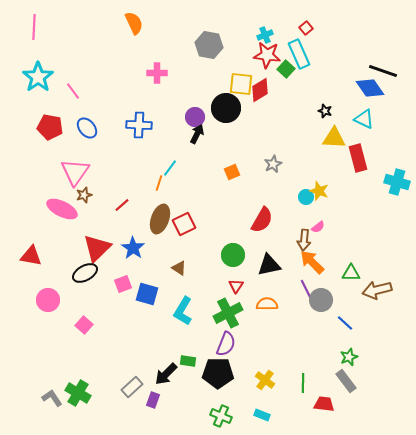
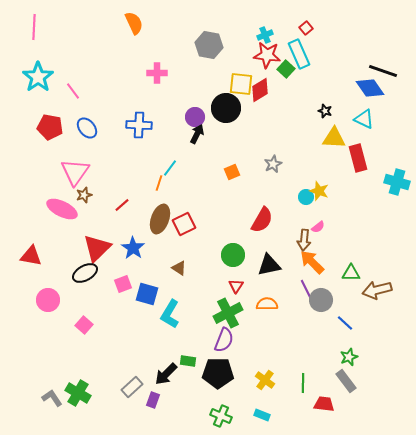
cyan L-shape at (183, 311): moved 13 px left, 3 px down
purple semicircle at (226, 344): moved 2 px left, 4 px up
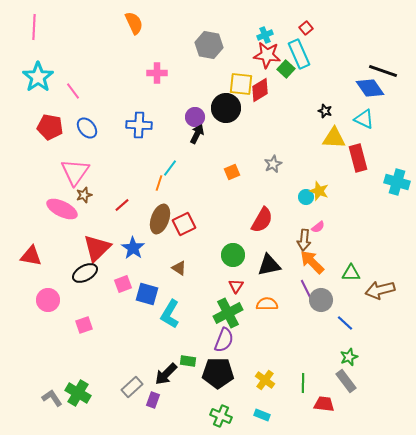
brown arrow at (377, 290): moved 3 px right
pink square at (84, 325): rotated 30 degrees clockwise
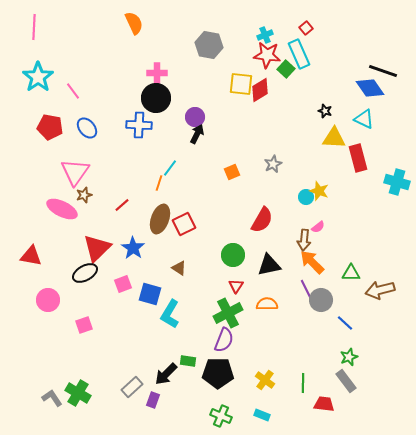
black circle at (226, 108): moved 70 px left, 10 px up
blue square at (147, 294): moved 3 px right
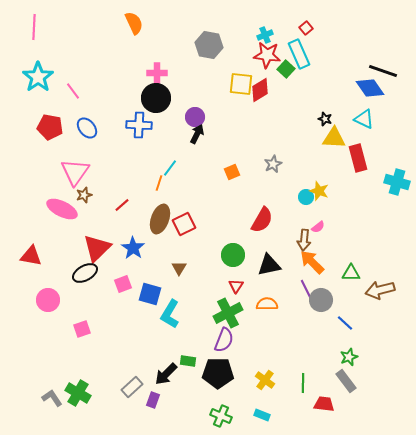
black star at (325, 111): moved 8 px down
brown triangle at (179, 268): rotated 28 degrees clockwise
pink square at (84, 325): moved 2 px left, 4 px down
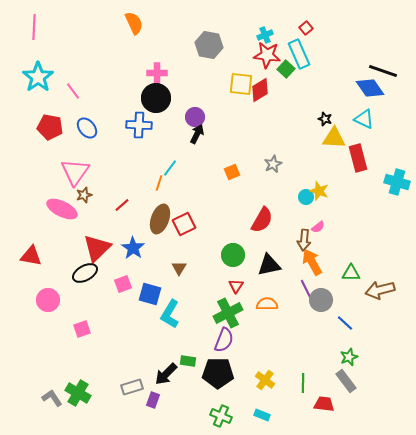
orange arrow at (312, 262): rotated 16 degrees clockwise
gray rectangle at (132, 387): rotated 25 degrees clockwise
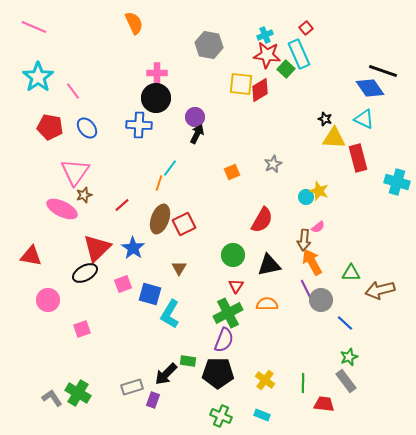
pink line at (34, 27): rotated 70 degrees counterclockwise
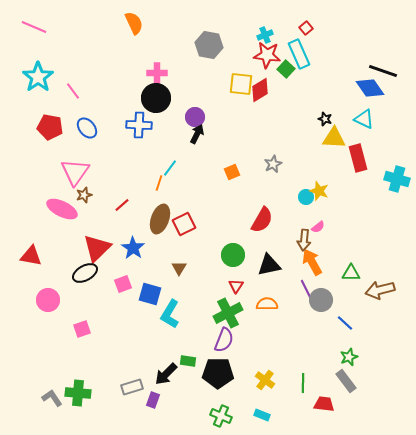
cyan cross at (397, 182): moved 3 px up
green cross at (78, 393): rotated 25 degrees counterclockwise
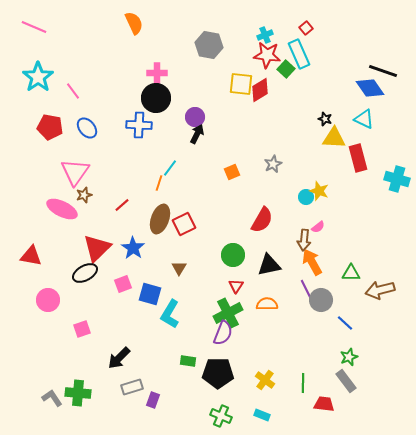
purple semicircle at (224, 340): moved 1 px left, 7 px up
black arrow at (166, 374): moved 47 px left, 16 px up
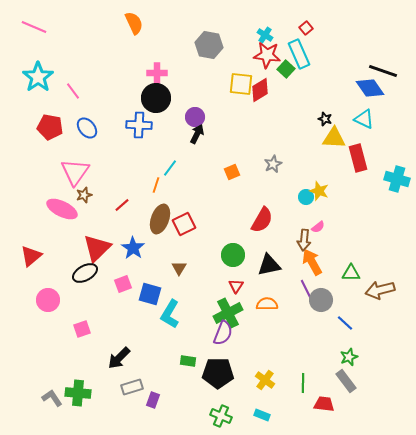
cyan cross at (265, 35): rotated 35 degrees counterclockwise
orange line at (159, 183): moved 3 px left, 2 px down
red triangle at (31, 256): rotated 50 degrees counterclockwise
